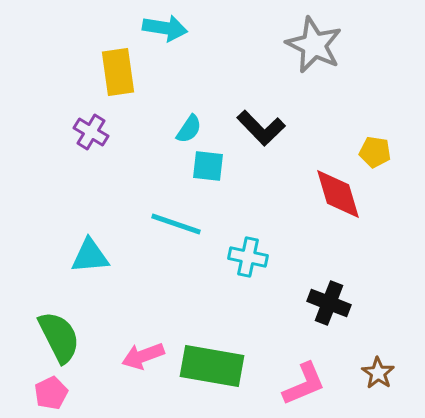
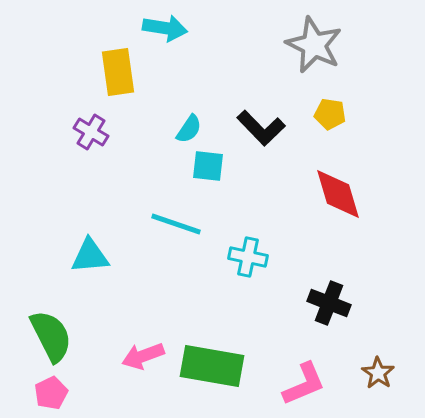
yellow pentagon: moved 45 px left, 38 px up
green semicircle: moved 8 px left, 1 px up
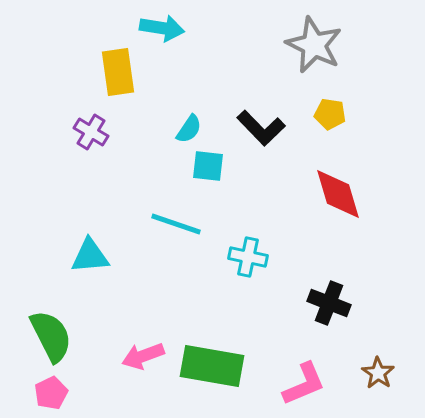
cyan arrow: moved 3 px left
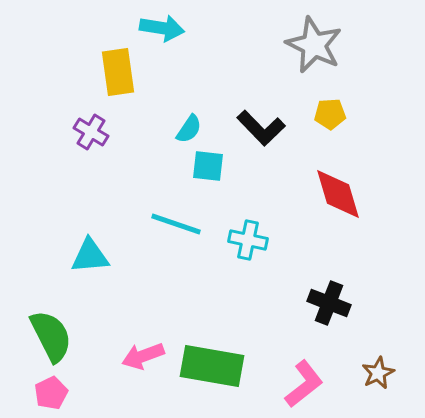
yellow pentagon: rotated 12 degrees counterclockwise
cyan cross: moved 17 px up
brown star: rotated 12 degrees clockwise
pink L-shape: rotated 15 degrees counterclockwise
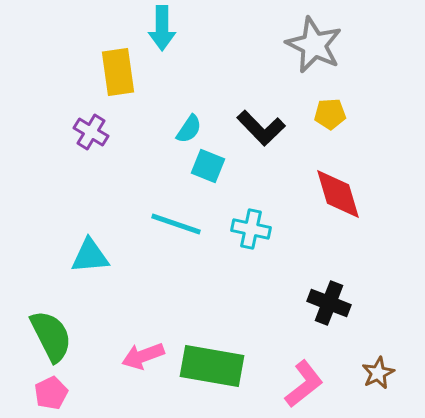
cyan arrow: rotated 81 degrees clockwise
cyan square: rotated 16 degrees clockwise
cyan cross: moved 3 px right, 11 px up
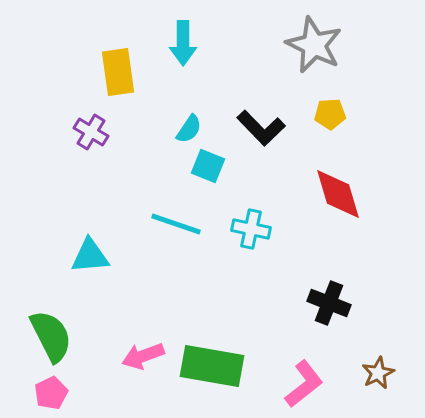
cyan arrow: moved 21 px right, 15 px down
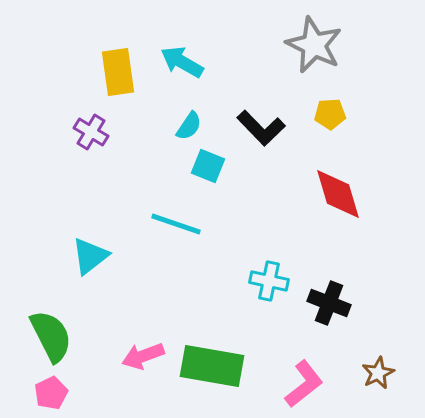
cyan arrow: moved 1 px left, 19 px down; rotated 120 degrees clockwise
cyan semicircle: moved 3 px up
cyan cross: moved 18 px right, 52 px down
cyan triangle: rotated 33 degrees counterclockwise
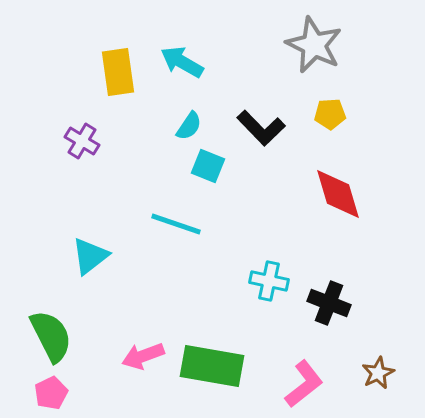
purple cross: moved 9 px left, 9 px down
